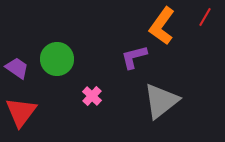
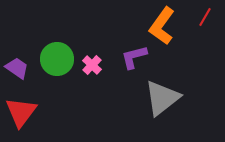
pink cross: moved 31 px up
gray triangle: moved 1 px right, 3 px up
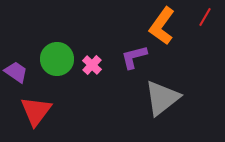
purple trapezoid: moved 1 px left, 4 px down
red triangle: moved 15 px right, 1 px up
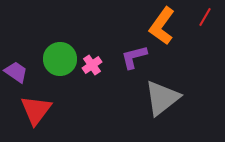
green circle: moved 3 px right
pink cross: rotated 12 degrees clockwise
red triangle: moved 1 px up
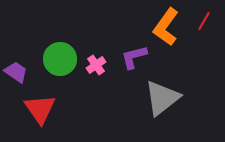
red line: moved 1 px left, 4 px down
orange L-shape: moved 4 px right, 1 px down
pink cross: moved 4 px right
red triangle: moved 4 px right, 1 px up; rotated 12 degrees counterclockwise
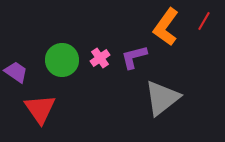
green circle: moved 2 px right, 1 px down
pink cross: moved 4 px right, 7 px up
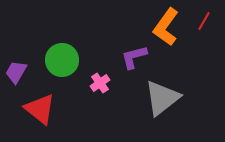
pink cross: moved 25 px down
purple trapezoid: rotated 95 degrees counterclockwise
red triangle: rotated 16 degrees counterclockwise
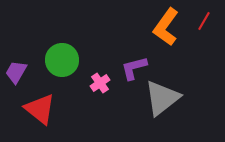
purple L-shape: moved 11 px down
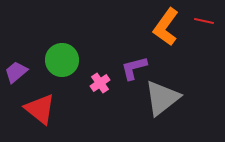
red line: rotated 72 degrees clockwise
purple trapezoid: rotated 20 degrees clockwise
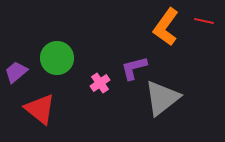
green circle: moved 5 px left, 2 px up
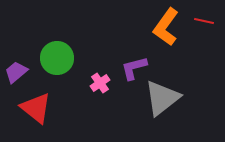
red triangle: moved 4 px left, 1 px up
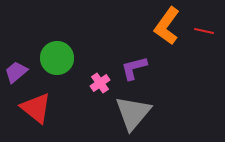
red line: moved 10 px down
orange L-shape: moved 1 px right, 1 px up
gray triangle: moved 29 px left, 15 px down; rotated 12 degrees counterclockwise
